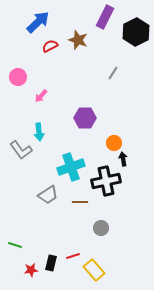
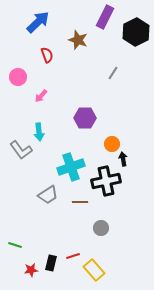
red semicircle: moved 3 px left, 9 px down; rotated 98 degrees clockwise
orange circle: moved 2 px left, 1 px down
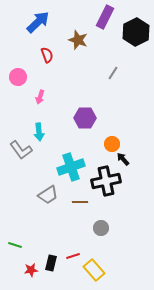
pink arrow: moved 1 px left, 1 px down; rotated 24 degrees counterclockwise
black arrow: rotated 32 degrees counterclockwise
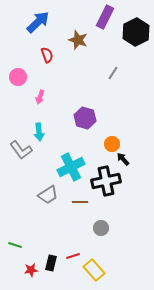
purple hexagon: rotated 15 degrees clockwise
cyan cross: rotated 8 degrees counterclockwise
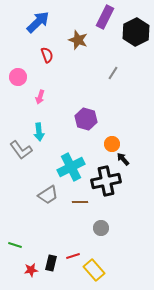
purple hexagon: moved 1 px right, 1 px down
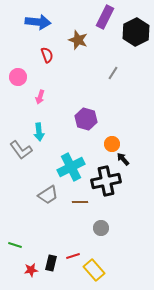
blue arrow: rotated 50 degrees clockwise
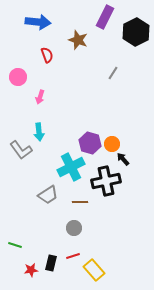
purple hexagon: moved 4 px right, 24 px down
gray circle: moved 27 px left
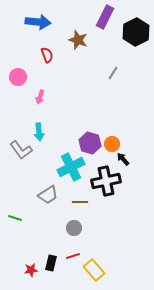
green line: moved 27 px up
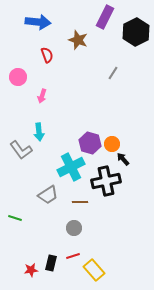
pink arrow: moved 2 px right, 1 px up
